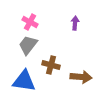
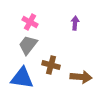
blue triangle: moved 2 px left, 3 px up
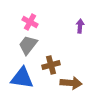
purple arrow: moved 5 px right, 3 px down
brown cross: rotated 30 degrees counterclockwise
brown arrow: moved 10 px left, 6 px down
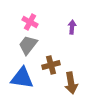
purple arrow: moved 8 px left, 1 px down
brown arrow: rotated 75 degrees clockwise
